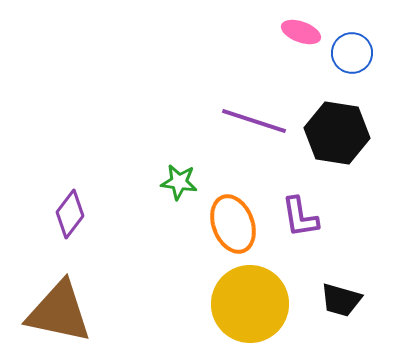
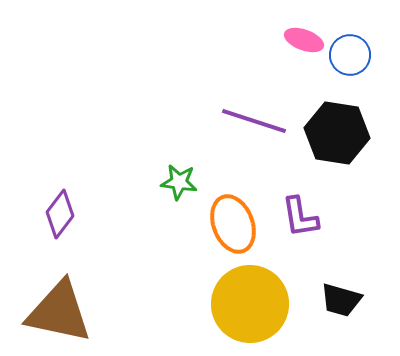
pink ellipse: moved 3 px right, 8 px down
blue circle: moved 2 px left, 2 px down
purple diamond: moved 10 px left
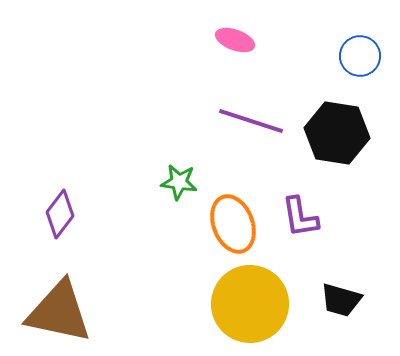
pink ellipse: moved 69 px left
blue circle: moved 10 px right, 1 px down
purple line: moved 3 px left
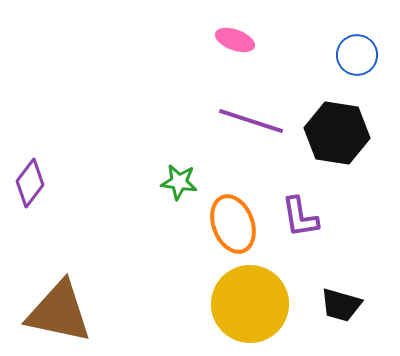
blue circle: moved 3 px left, 1 px up
purple diamond: moved 30 px left, 31 px up
black trapezoid: moved 5 px down
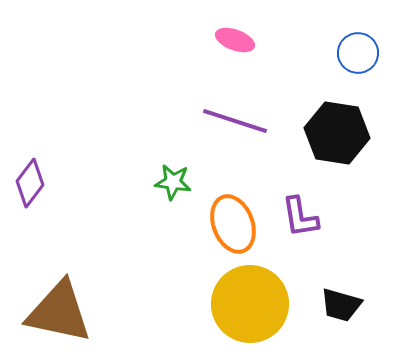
blue circle: moved 1 px right, 2 px up
purple line: moved 16 px left
green star: moved 6 px left
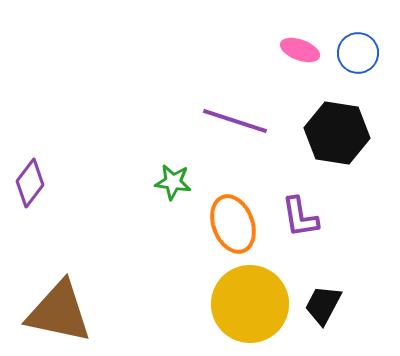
pink ellipse: moved 65 px right, 10 px down
black trapezoid: moved 18 px left; rotated 102 degrees clockwise
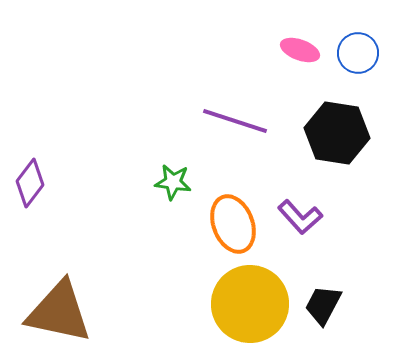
purple L-shape: rotated 33 degrees counterclockwise
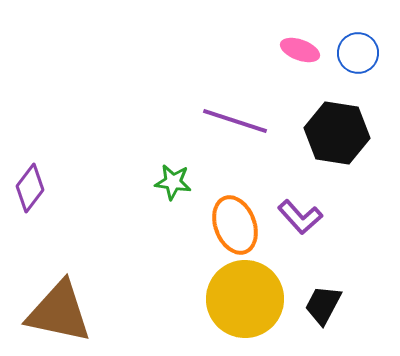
purple diamond: moved 5 px down
orange ellipse: moved 2 px right, 1 px down
yellow circle: moved 5 px left, 5 px up
